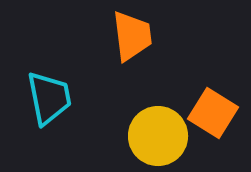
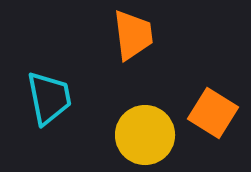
orange trapezoid: moved 1 px right, 1 px up
yellow circle: moved 13 px left, 1 px up
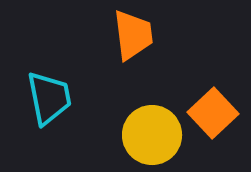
orange square: rotated 15 degrees clockwise
yellow circle: moved 7 px right
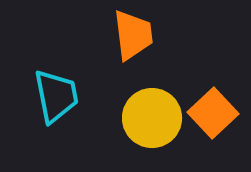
cyan trapezoid: moved 7 px right, 2 px up
yellow circle: moved 17 px up
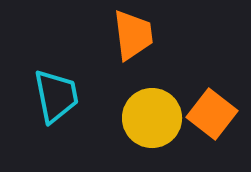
orange square: moved 1 px left, 1 px down; rotated 9 degrees counterclockwise
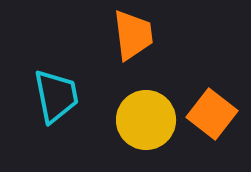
yellow circle: moved 6 px left, 2 px down
